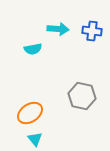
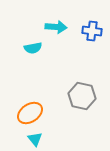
cyan arrow: moved 2 px left, 2 px up
cyan semicircle: moved 1 px up
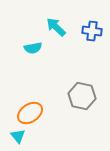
cyan arrow: rotated 140 degrees counterclockwise
cyan triangle: moved 17 px left, 3 px up
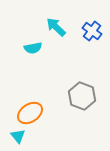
blue cross: rotated 30 degrees clockwise
gray hexagon: rotated 8 degrees clockwise
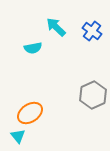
gray hexagon: moved 11 px right, 1 px up; rotated 16 degrees clockwise
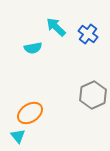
blue cross: moved 4 px left, 3 px down
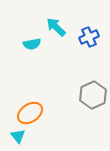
blue cross: moved 1 px right, 3 px down; rotated 30 degrees clockwise
cyan semicircle: moved 1 px left, 4 px up
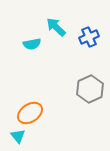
gray hexagon: moved 3 px left, 6 px up
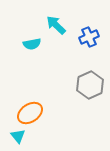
cyan arrow: moved 2 px up
gray hexagon: moved 4 px up
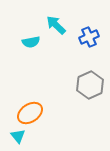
cyan semicircle: moved 1 px left, 2 px up
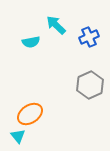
orange ellipse: moved 1 px down
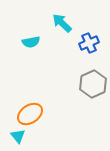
cyan arrow: moved 6 px right, 2 px up
blue cross: moved 6 px down
gray hexagon: moved 3 px right, 1 px up
